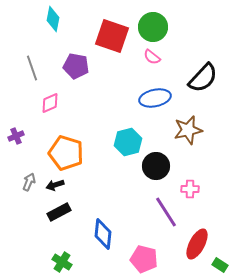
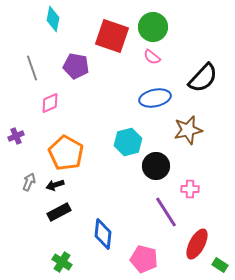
orange pentagon: rotated 12 degrees clockwise
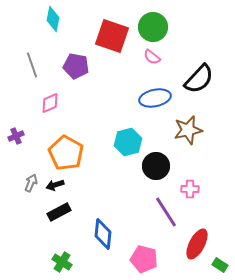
gray line: moved 3 px up
black semicircle: moved 4 px left, 1 px down
gray arrow: moved 2 px right, 1 px down
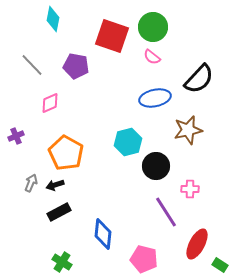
gray line: rotated 25 degrees counterclockwise
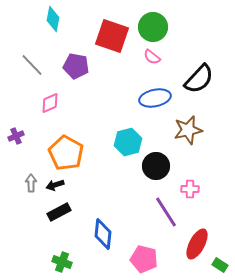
gray arrow: rotated 24 degrees counterclockwise
green cross: rotated 12 degrees counterclockwise
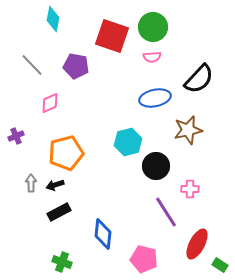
pink semicircle: rotated 42 degrees counterclockwise
orange pentagon: rotated 28 degrees clockwise
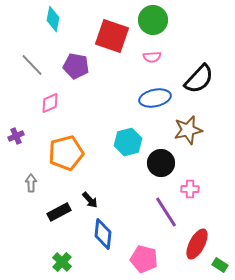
green circle: moved 7 px up
black circle: moved 5 px right, 3 px up
black arrow: moved 35 px right, 15 px down; rotated 114 degrees counterclockwise
green cross: rotated 24 degrees clockwise
